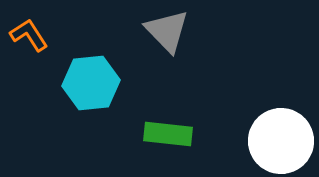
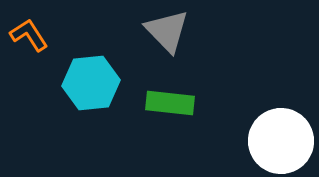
green rectangle: moved 2 px right, 31 px up
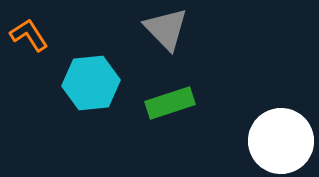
gray triangle: moved 1 px left, 2 px up
green rectangle: rotated 24 degrees counterclockwise
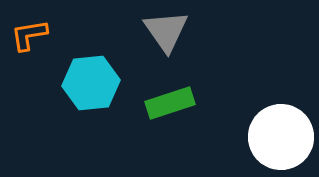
gray triangle: moved 2 px down; rotated 9 degrees clockwise
orange L-shape: rotated 66 degrees counterclockwise
white circle: moved 4 px up
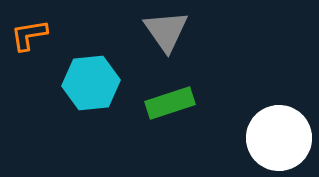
white circle: moved 2 px left, 1 px down
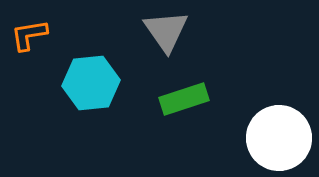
green rectangle: moved 14 px right, 4 px up
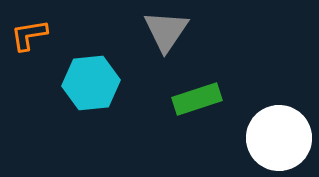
gray triangle: rotated 9 degrees clockwise
green rectangle: moved 13 px right
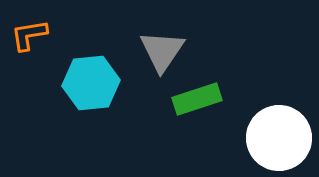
gray triangle: moved 4 px left, 20 px down
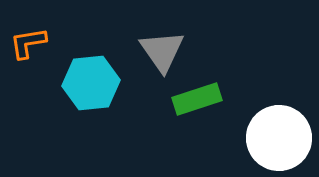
orange L-shape: moved 1 px left, 8 px down
gray triangle: rotated 9 degrees counterclockwise
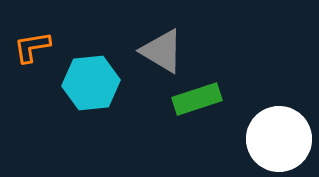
orange L-shape: moved 4 px right, 4 px down
gray triangle: rotated 24 degrees counterclockwise
white circle: moved 1 px down
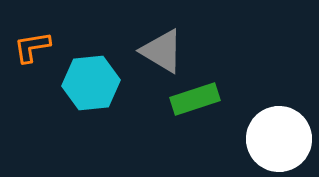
green rectangle: moved 2 px left
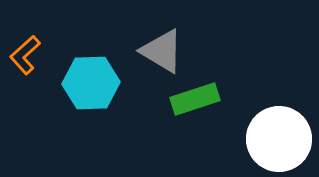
orange L-shape: moved 7 px left, 8 px down; rotated 33 degrees counterclockwise
cyan hexagon: rotated 4 degrees clockwise
